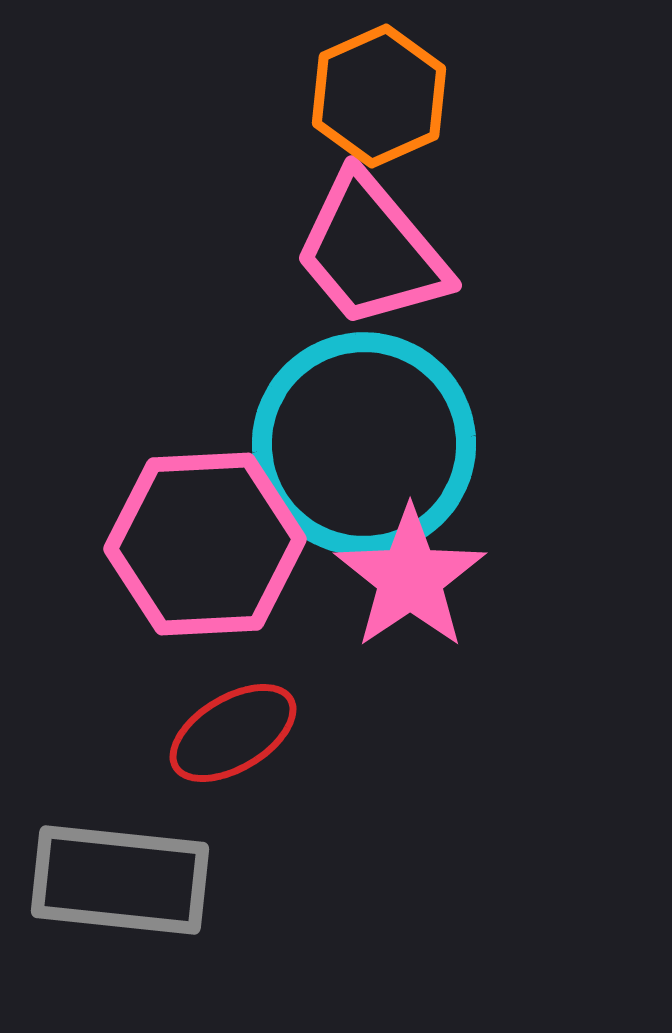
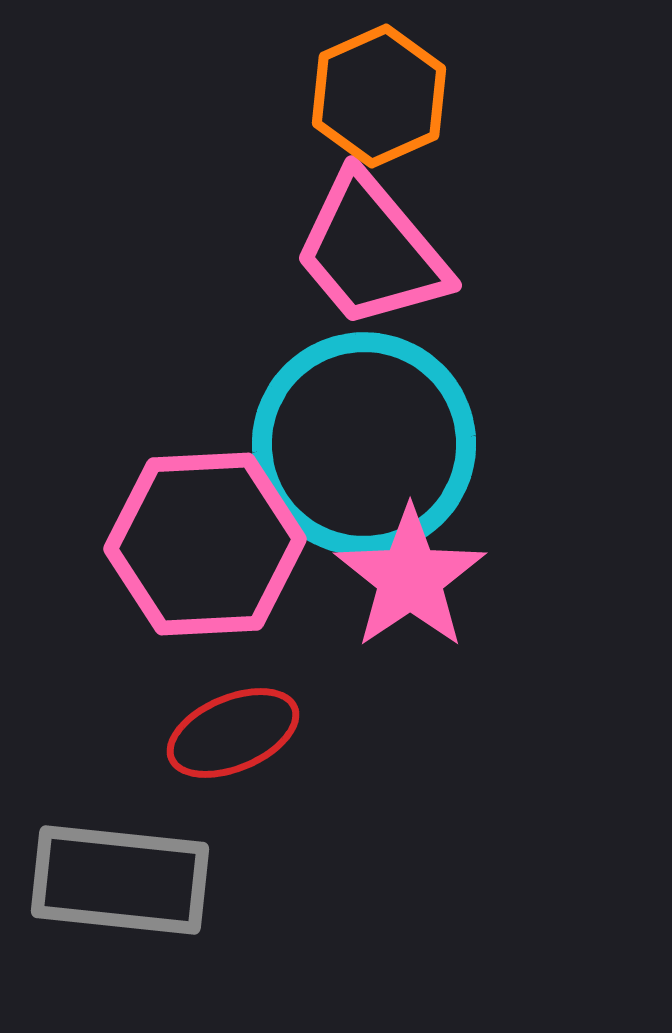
red ellipse: rotated 8 degrees clockwise
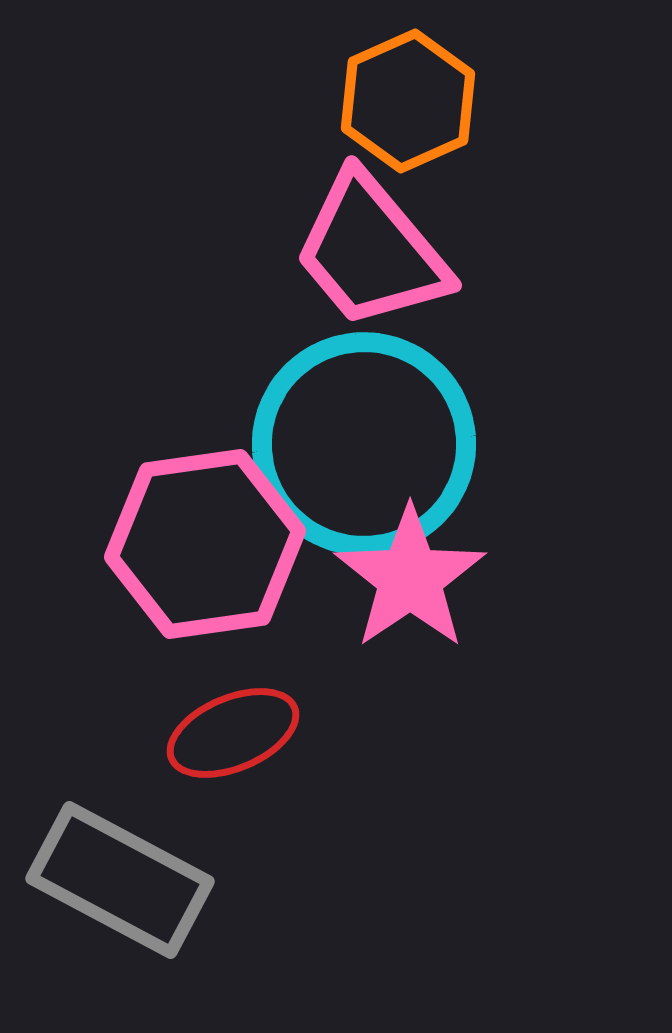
orange hexagon: moved 29 px right, 5 px down
pink hexagon: rotated 5 degrees counterclockwise
gray rectangle: rotated 22 degrees clockwise
